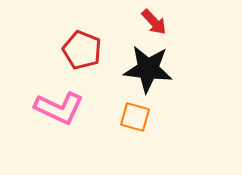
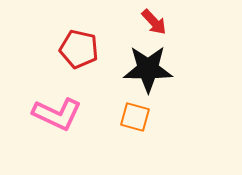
red pentagon: moved 3 px left, 1 px up; rotated 9 degrees counterclockwise
black star: rotated 6 degrees counterclockwise
pink L-shape: moved 2 px left, 6 px down
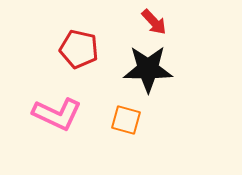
orange square: moved 9 px left, 3 px down
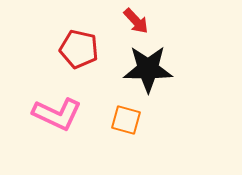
red arrow: moved 18 px left, 1 px up
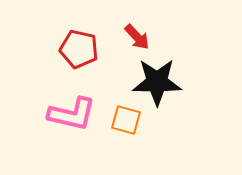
red arrow: moved 1 px right, 16 px down
black star: moved 9 px right, 13 px down
pink L-shape: moved 15 px right; rotated 12 degrees counterclockwise
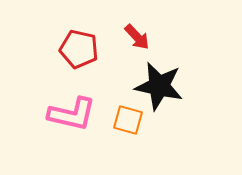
black star: moved 2 px right, 4 px down; rotated 12 degrees clockwise
orange square: moved 2 px right
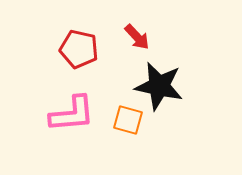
pink L-shape: rotated 18 degrees counterclockwise
